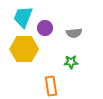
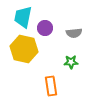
cyan trapezoid: rotated 10 degrees counterclockwise
yellow hexagon: rotated 12 degrees clockwise
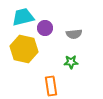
cyan trapezoid: rotated 65 degrees clockwise
gray semicircle: moved 1 px down
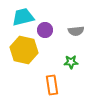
purple circle: moved 2 px down
gray semicircle: moved 2 px right, 3 px up
yellow hexagon: moved 1 px down
orange rectangle: moved 1 px right, 1 px up
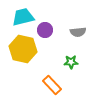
gray semicircle: moved 2 px right, 1 px down
yellow hexagon: moved 1 px left, 1 px up
orange rectangle: rotated 36 degrees counterclockwise
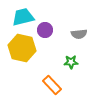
gray semicircle: moved 1 px right, 2 px down
yellow hexagon: moved 1 px left, 1 px up
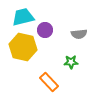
yellow hexagon: moved 1 px right, 1 px up
orange rectangle: moved 3 px left, 3 px up
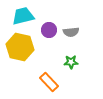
cyan trapezoid: moved 1 px up
purple circle: moved 4 px right
gray semicircle: moved 8 px left, 2 px up
yellow hexagon: moved 3 px left
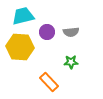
purple circle: moved 2 px left, 2 px down
yellow hexagon: rotated 8 degrees counterclockwise
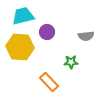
gray semicircle: moved 15 px right, 4 px down
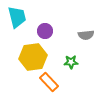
cyan trapezoid: moved 6 px left, 1 px down; rotated 90 degrees clockwise
purple circle: moved 2 px left, 1 px up
gray semicircle: moved 1 px up
yellow hexagon: moved 13 px right, 10 px down; rotated 12 degrees counterclockwise
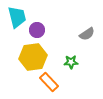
purple circle: moved 8 px left, 1 px up
gray semicircle: moved 1 px right, 1 px up; rotated 28 degrees counterclockwise
